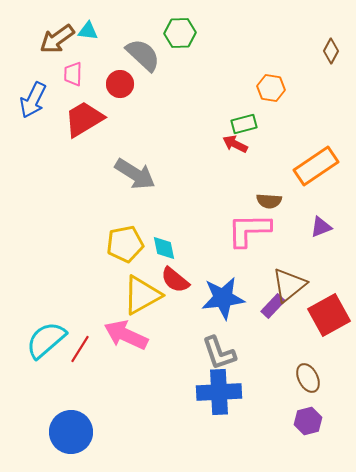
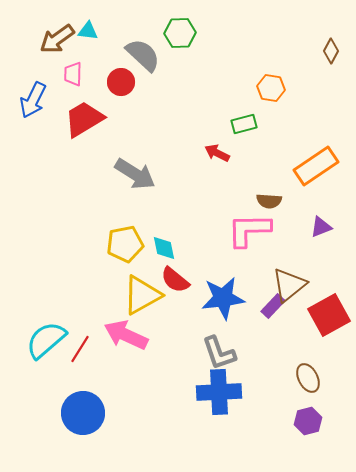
red circle: moved 1 px right, 2 px up
red arrow: moved 18 px left, 9 px down
blue circle: moved 12 px right, 19 px up
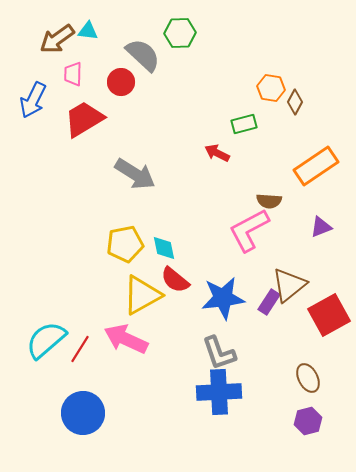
brown diamond: moved 36 px left, 51 px down
pink L-shape: rotated 27 degrees counterclockwise
purple rectangle: moved 4 px left, 4 px up; rotated 10 degrees counterclockwise
pink arrow: moved 4 px down
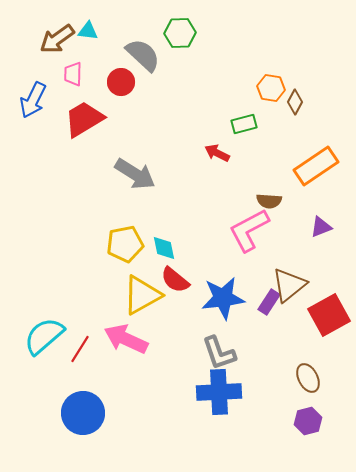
cyan semicircle: moved 2 px left, 4 px up
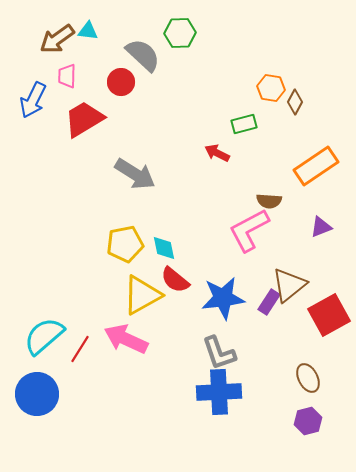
pink trapezoid: moved 6 px left, 2 px down
blue circle: moved 46 px left, 19 px up
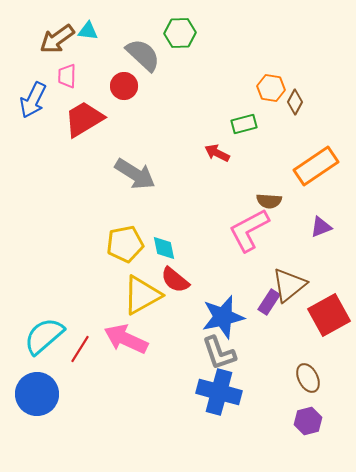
red circle: moved 3 px right, 4 px down
blue star: moved 19 px down; rotated 6 degrees counterclockwise
blue cross: rotated 18 degrees clockwise
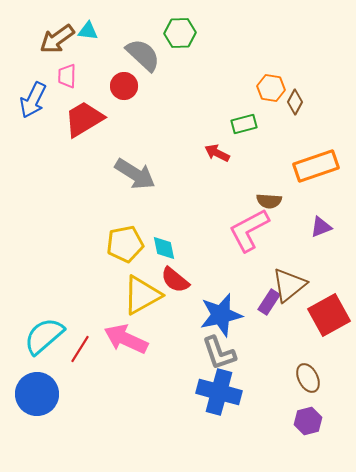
orange rectangle: rotated 15 degrees clockwise
blue star: moved 2 px left, 2 px up
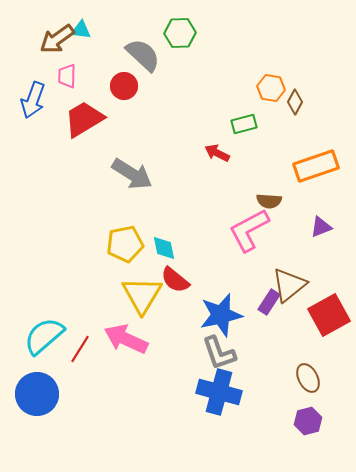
cyan triangle: moved 7 px left, 1 px up
blue arrow: rotated 6 degrees counterclockwise
gray arrow: moved 3 px left
yellow triangle: rotated 30 degrees counterclockwise
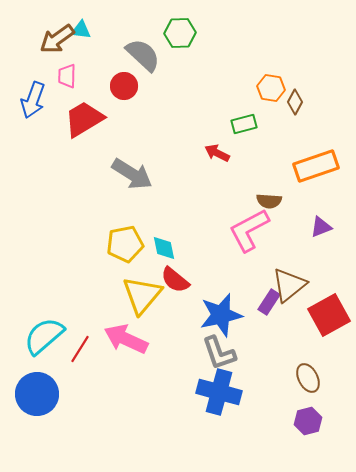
yellow triangle: rotated 9 degrees clockwise
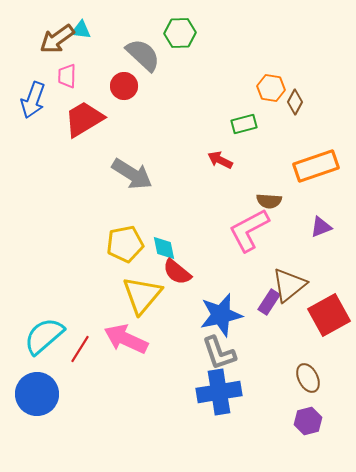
red arrow: moved 3 px right, 7 px down
red semicircle: moved 2 px right, 8 px up
blue cross: rotated 24 degrees counterclockwise
